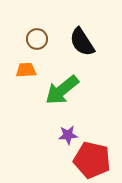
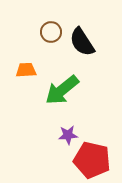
brown circle: moved 14 px right, 7 px up
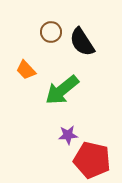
orange trapezoid: rotated 130 degrees counterclockwise
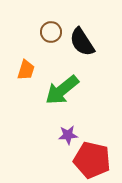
orange trapezoid: rotated 120 degrees counterclockwise
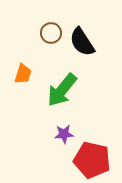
brown circle: moved 1 px down
orange trapezoid: moved 3 px left, 4 px down
green arrow: rotated 12 degrees counterclockwise
purple star: moved 4 px left, 1 px up
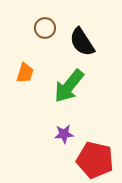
brown circle: moved 6 px left, 5 px up
orange trapezoid: moved 2 px right, 1 px up
green arrow: moved 7 px right, 4 px up
red pentagon: moved 3 px right
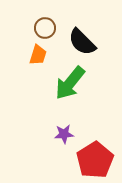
black semicircle: rotated 12 degrees counterclockwise
orange trapezoid: moved 13 px right, 18 px up
green arrow: moved 1 px right, 3 px up
red pentagon: rotated 27 degrees clockwise
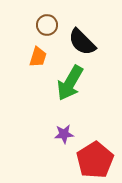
brown circle: moved 2 px right, 3 px up
orange trapezoid: moved 2 px down
green arrow: rotated 9 degrees counterclockwise
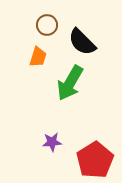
purple star: moved 12 px left, 8 px down
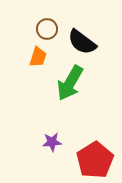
brown circle: moved 4 px down
black semicircle: rotated 8 degrees counterclockwise
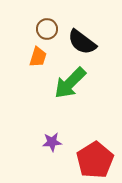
green arrow: rotated 15 degrees clockwise
